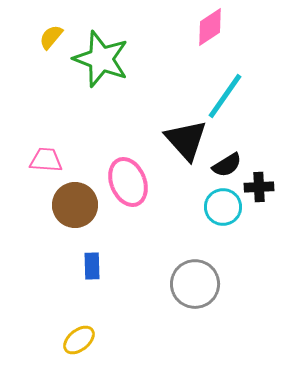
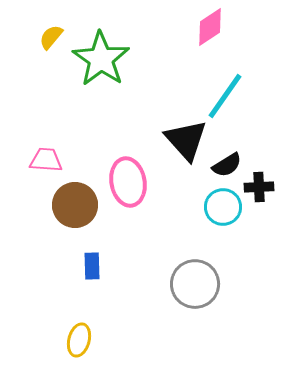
green star: rotated 14 degrees clockwise
pink ellipse: rotated 12 degrees clockwise
yellow ellipse: rotated 36 degrees counterclockwise
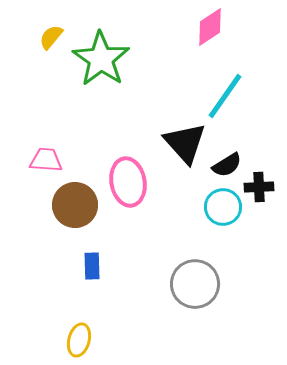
black triangle: moved 1 px left, 3 px down
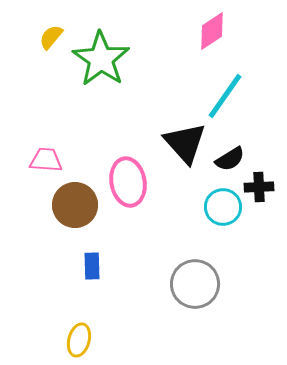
pink diamond: moved 2 px right, 4 px down
black semicircle: moved 3 px right, 6 px up
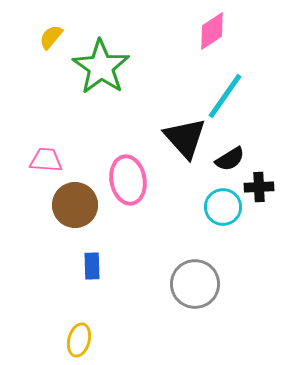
green star: moved 8 px down
black triangle: moved 5 px up
pink ellipse: moved 2 px up
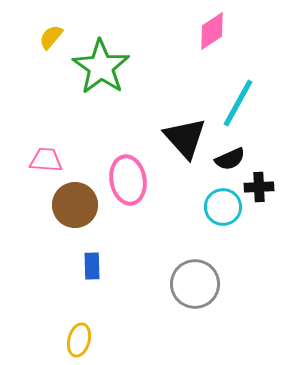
cyan line: moved 13 px right, 7 px down; rotated 6 degrees counterclockwise
black semicircle: rotated 8 degrees clockwise
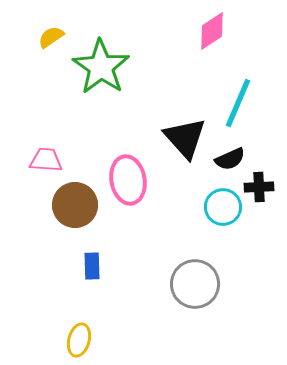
yellow semicircle: rotated 16 degrees clockwise
cyan line: rotated 6 degrees counterclockwise
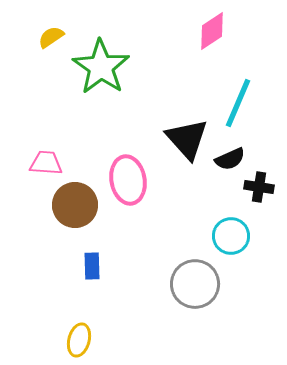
black triangle: moved 2 px right, 1 px down
pink trapezoid: moved 3 px down
black cross: rotated 12 degrees clockwise
cyan circle: moved 8 px right, 29 px down
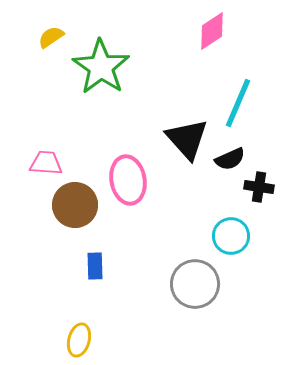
blue rectangle: moved 3 px right
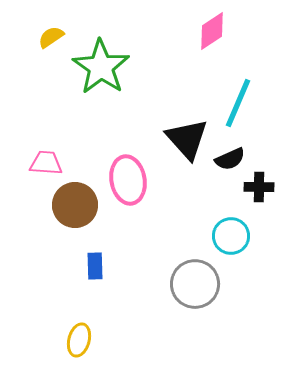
black cross: rotated 8 degrees counterclockwise
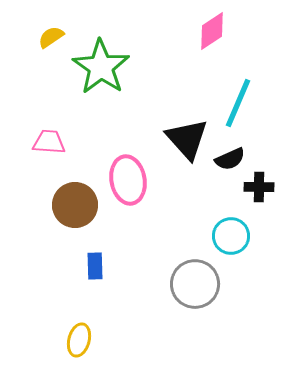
pink trapezoid: moved 3 px right, 21 px up
